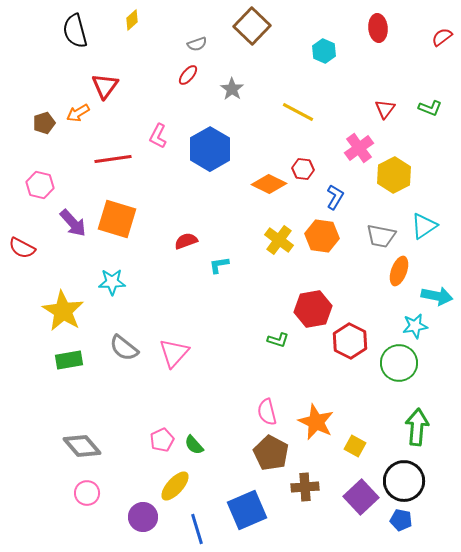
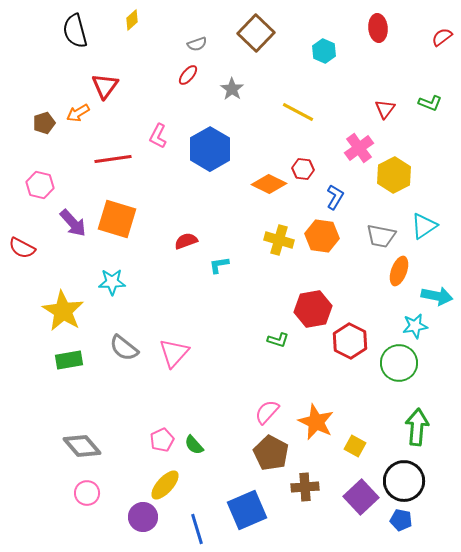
brown square at (252, 26): moved 4 px right, 7 px down
green L-shape at (430, 108): moved 5 px up
yellow cross at (279, 240): rotated 20 degrees counterclockwise
pink semicircle at (267, 412): rotated 56 degrees clockwise
yellow ellipse at (175, 486): moved 10 px left, 1 px up
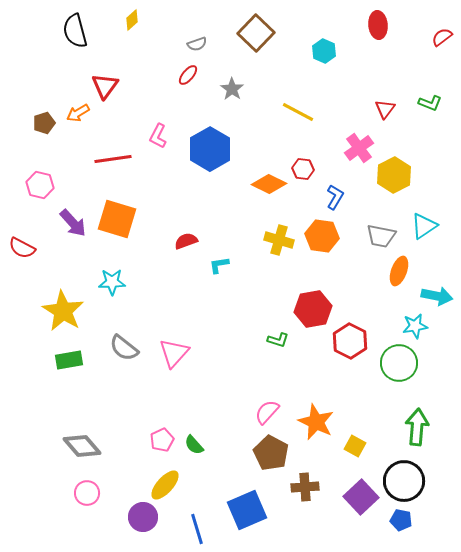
red ellipse at (378, 28): moved 3 px up
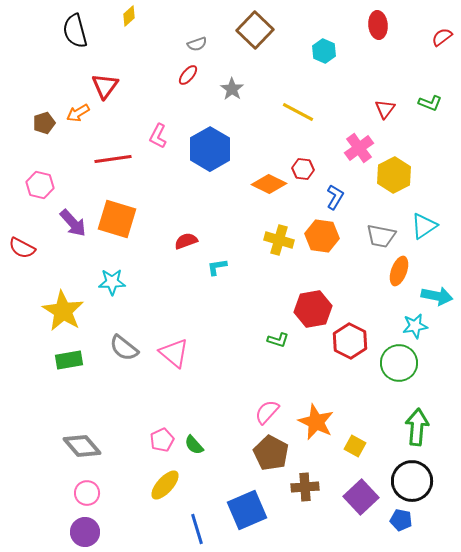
yellow diamond at (132, 20): moved 3 px left, 4 px up
brown square at (256, 33): moved 1 px left, 3 px up
cyan L-shape at (219, 265): moved 2 px left, 2 px down
pink triangle at (174, 353): rotated 32 degrees counterclockwise
black circle at (404, 481): moved 8 px right
purple circle at (143, 517): moved 58 px left, 15 px down
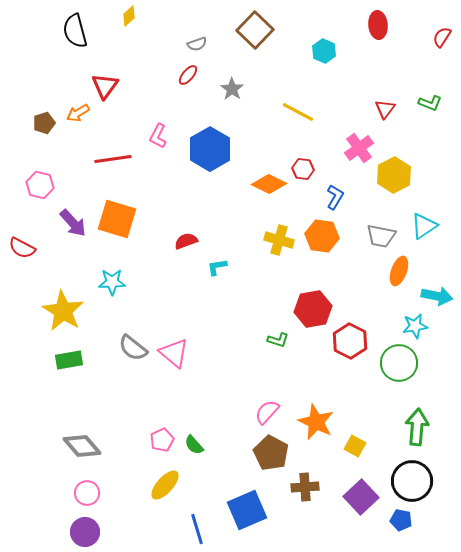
red semicircle at (442, 37): rotated 20 degrees counterclockwise
gray semicircle at (124, 348): moved 9 px right
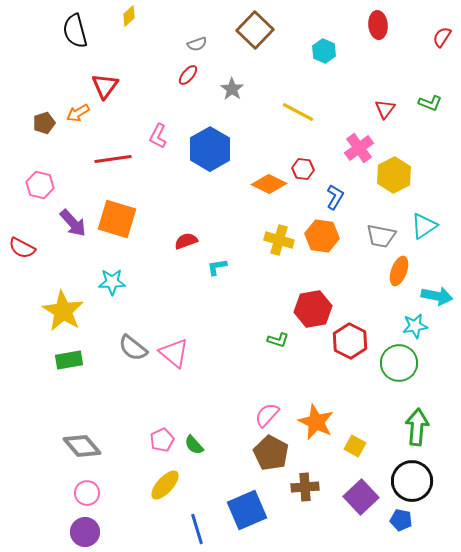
pink semicircle at (267, 412): moved 3 px down
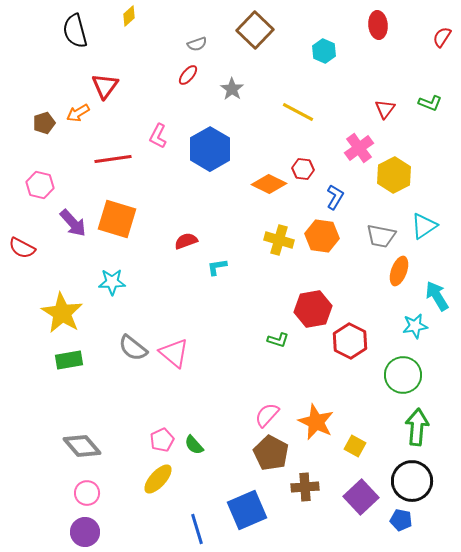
cyan arrow at (437, 296): rotated 132 degrees counterclockwise
yellow star at (63, 311): moved 1 px left, 2 px down
green circle at (399, 363): moved 4 px right, 12 px down
yellow ellipse at (165, 485): moved 7 px left, 6 px up
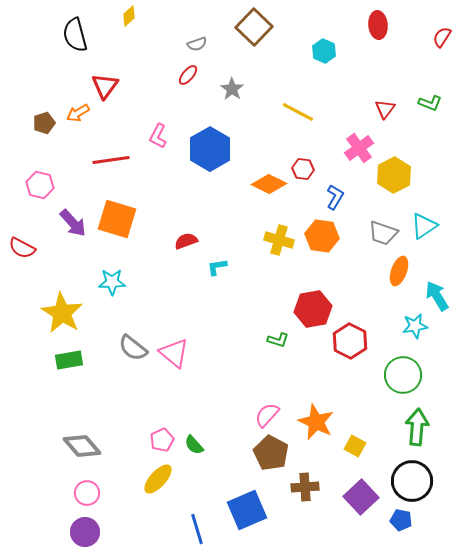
brown square at (255, 30): moved 1 px left, 3 px up
black semicircle at (75, 31): moved 4 px down
red line at (113, 159): moved 2 px left, 1 px down
gray trapezoid at (381, 236): moved 2 px right, 3 px up; rotated 8 degrees clockwise
